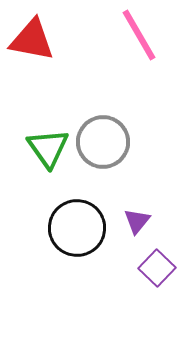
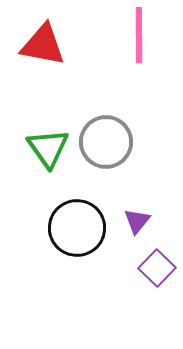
pink line: rotated 30 degrees clockwise
red triangle: moved 11 px right, 5 px down
gray circle: moved 3 px right
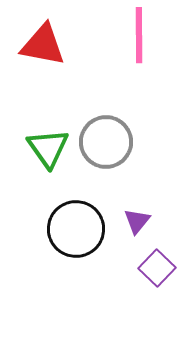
black circle: moved 1 px left, 1 px down
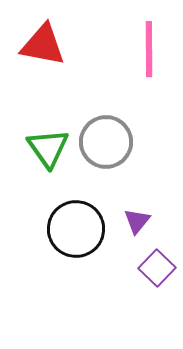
pink line: moved 10 px right, 14 px down
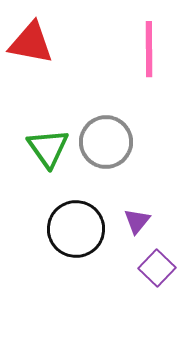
red triangle: moved 12 px left, 2 px up
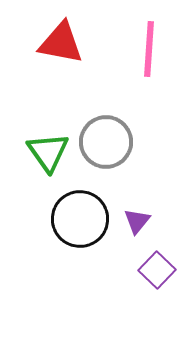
red triangle: moved 30 px right
pink line: rotated 4 degrees clockwise
green triangle: moved 4 px down
black circle: moved 4 px right, 10 px up
purple square: moved 2 px down
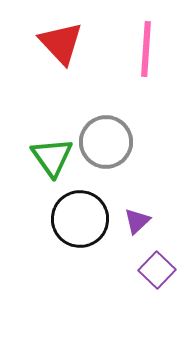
red triangle: rotated 36 degrees clockwise
pink line: moved 3 px left
green triangle: moved 4 px right, 5 px down
purple triangle: rotated 8 degrees clockwise
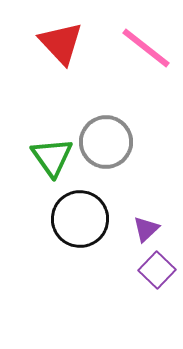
pink line: moved 1 px up; rotated 56 degrees counterclockwise
purple triangle: moved 9 px right, 8 px down
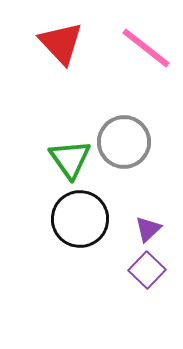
gray circle: moved 18 px right
green triangle: moved 18 px right, 2 px down
purple triangle: moved 2 px right
purple square: moved 10 px left
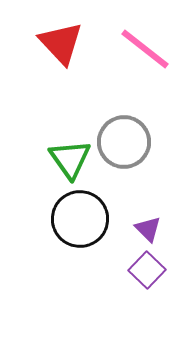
pink line: moved 1 px left, 1 px down
purple triangle: rotated 32 degrees counterclockwise
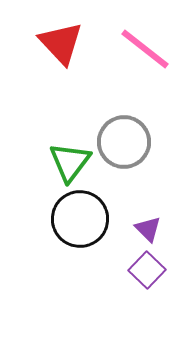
green triangle: moved 3 px down; rotated 12 degrees clockwise
